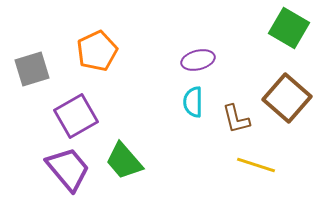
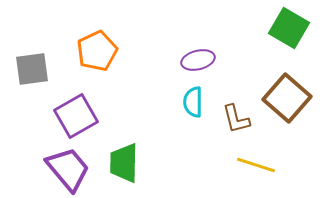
gray square: rotated 9 degrees clockwise
green trapezoid: moved 2 px down; rotated 42 degrees clockwise
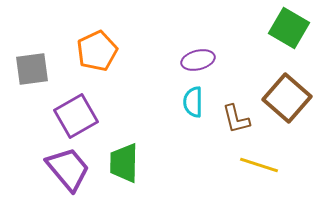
yellow line: moved 3 px right
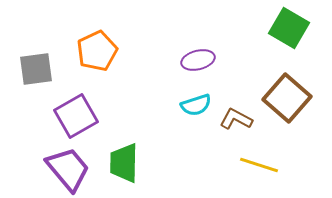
gray square: moved 4 px right
cyan semicircle: moved 3 px right, 3 px down; rotated 108 degrees counterclockwise
brown L-shape: rotated 132 degrees clockwise
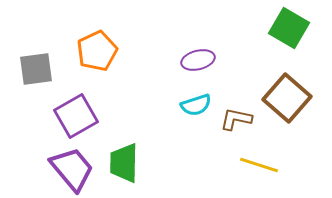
brown L-shape: rotated 16 degrees counterclockwise
purple trapezoid: moved 4 px right
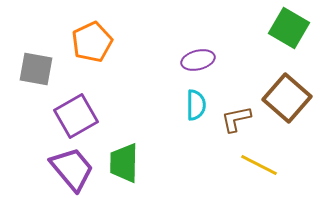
orange pentagon: moved 5 px left, 9 px up
gray square: rotated 18 degrees clockwise
cyan semicircle: rotated 72 degrees counterclockwise
brown L-shape: rotated 24 degrees counterclockwise
yellow line: rotated 9 degrees clockwise
